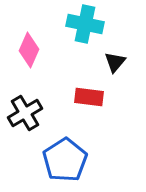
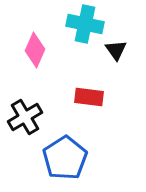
pink diamond: moved 6 px right
black triangle: moved 1 px right, 12 px up; rotated 15 degrees counterclockwise
black cross: moved 4 px down
blue pentagon: moved 2 px up
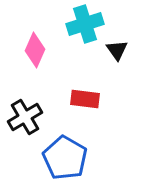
cyan cross: rotated 30 degrees counterclockwise
black triangle: moved 1 px right
red rectangle: moved 4 px left, 2 px down
blue pentagon: rotated 9 degrees counterclockwise
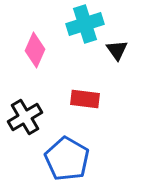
blue pentagon: moved 2 px right, 1 px down
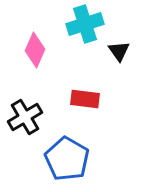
black triangle: moved 2 px right, 1 px down
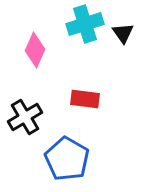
black triangle: moved 4 px right, 18 px up
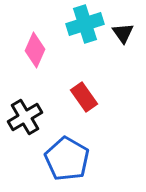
red rectangle: moved 1 px left, 2 px up; rotated 48 degrees clockwise
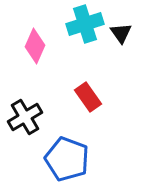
black triangle: moved 2 px left
pink diamond: moved 4 px up
red rectangle: moved 4 px right
blue pentagon: rotated 9 degrees counterclockwise
